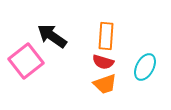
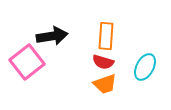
black arrow: rotated 136 degrees clockwise
pink square: moved 1 px right, 1 px down
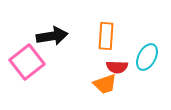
red semicircle: moved 14 px right, 5 px down; rotated 15 degrees counterclockwise
cyan ellipse: moved 2 px right, 10 px up
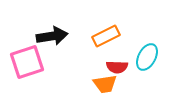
orange rectangle: rotated 60 degrees clockwise
pink square: rotated 20 degrees clockwise
orange trapezoid: rotated 10 degrees clockwise
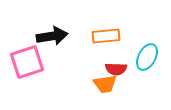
orange rectangle: rotated 20 degrees clockwise
red semicircle: moved 1 px left, 2 px down
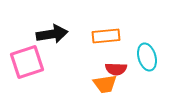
black arrow: moved 2 px up
cyan ellipse: rotated 44 degrees counterclockwise
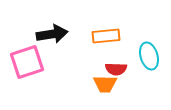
cyan ellipse: moved 2 px right, 1 px up
orange trapezoid: rotated 10 degrees clockwise
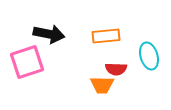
black arrow: moved 3 px left; rotated 20 degrees clockwise
orange trapezoid: moved 3 px left, 1 px down
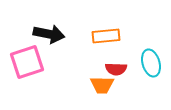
cyan ellipse: moved 2 px right, 7 px down
